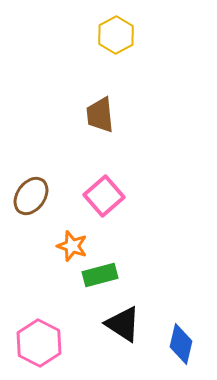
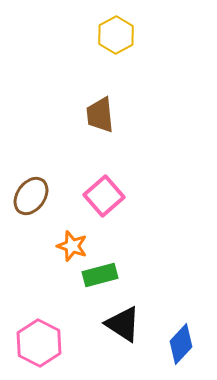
blue diamond: rotated 30 degrees clockwise
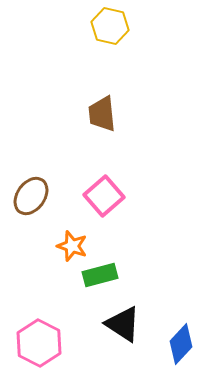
yellow hexagon: moved 6 px left, 9 px up; rotated 18 degrees counterclockwise
brown trapezoid: moved 2 px right, 1 px up
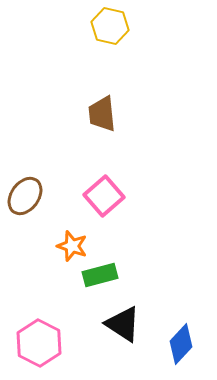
brown ellipse: moved 6 px left
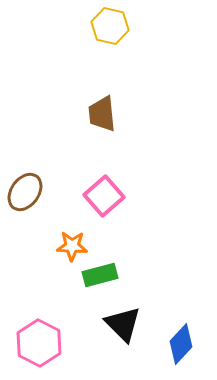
brown ellipse: moved 4 px up
orange star: rotated 16 degrees counterclockwise
black triangle: rotated 12 degrees clockwise
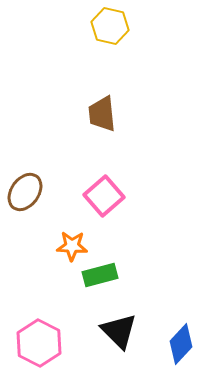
black triangle: moved 4 px left, 7 px down
